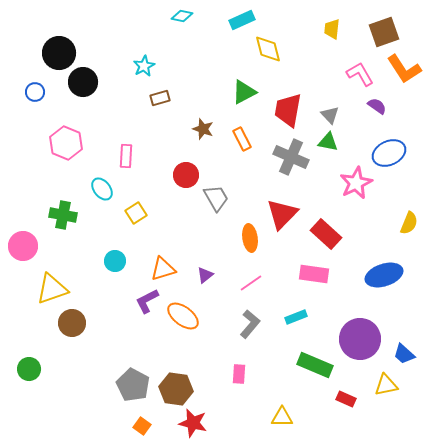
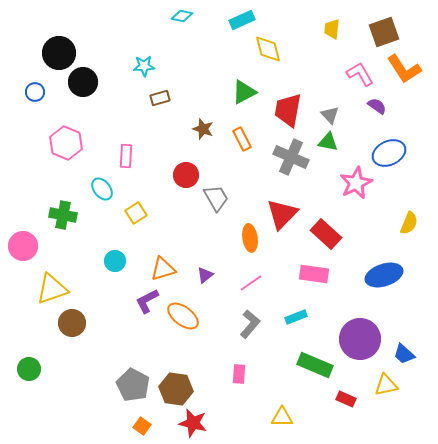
cyan star at (144, 66): rotated 25 degrees clockwise
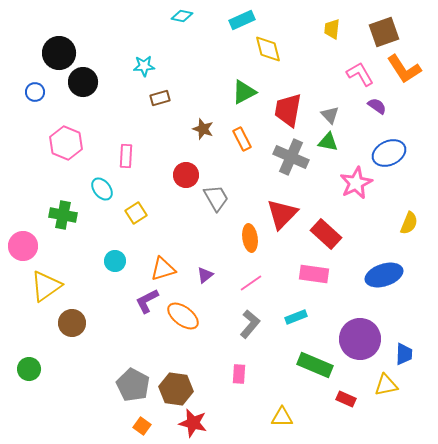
yellow triangle at (52, 289): moved 6 px left, 3 px up; rotated 16 degrees counterclockwise
blue trapezoid at (404, 354): rotated 130 degrees counterclockwise
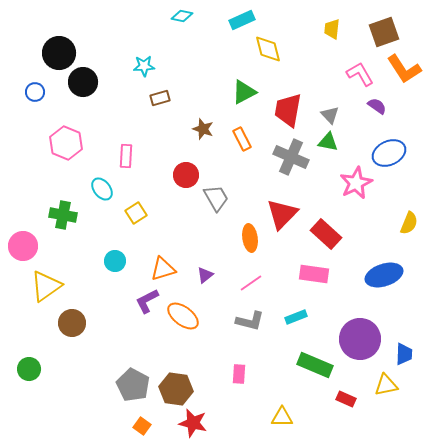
gray L-shape at (250, 324): moved 3 px up; rotated 64 degrees clockwise
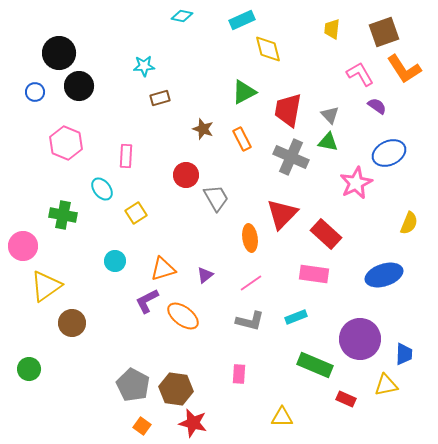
black circle at (83, 82): moved 4 px left, 4 px down
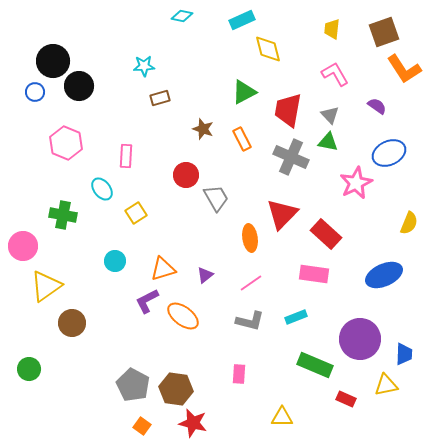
black circle at (59, 53): moved 6 px left, 8 px down
pink L-shape at (360, 74): moved 25 px left
blue ellipse at (384, 275): rotated 6 degrees counterclockwise
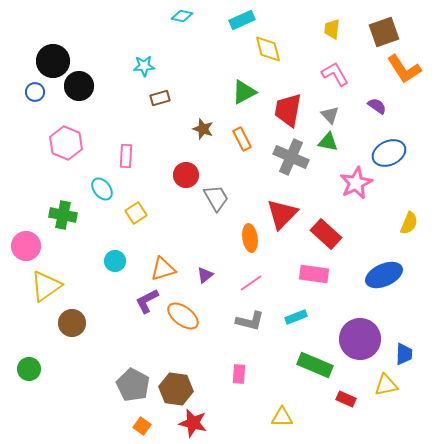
pink circle at (23, 246): moved 3 px right
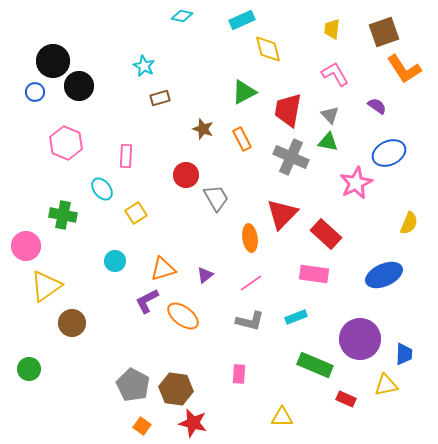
cyan star at (144, 66): rotated 30 degrees clockwise
